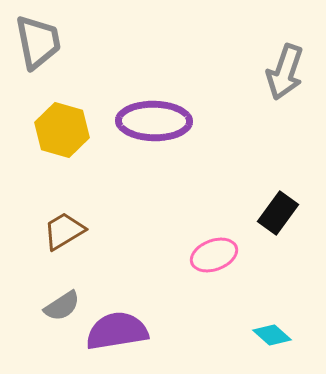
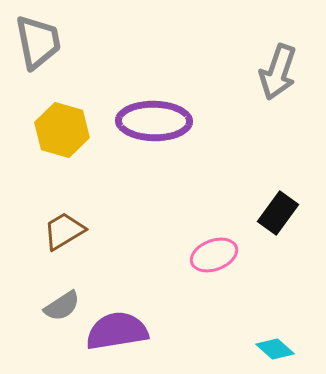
gray arrow: moved 7 px left
cyan diamond: moved 3 px right, 14 px down
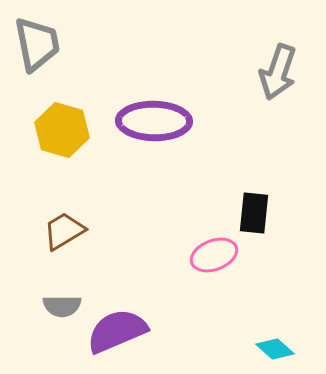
gray trapezoid: moved 1 px left, 2 px down
black rectangle: moved 24 px left; rotated 30 degrees counterclockwise
gray semicircle: rotated 33 degrees clockwise
purple semicircle: rotated 14 degrees counterclockwise
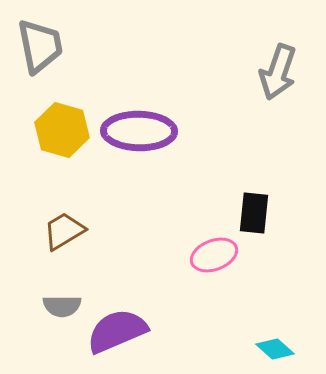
gray trapezoid: moved 3 px right, 2 px down
purple ellipse: moved 15 px left, 10 px down
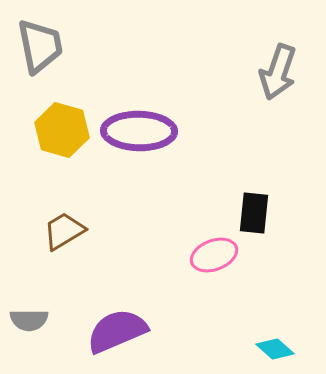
gray semicircle: moved 33 px left, 14 px down
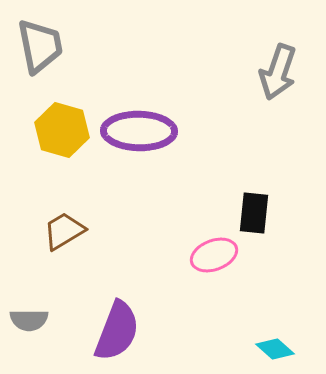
purple semicircle: rotated 134 degrees clockwise
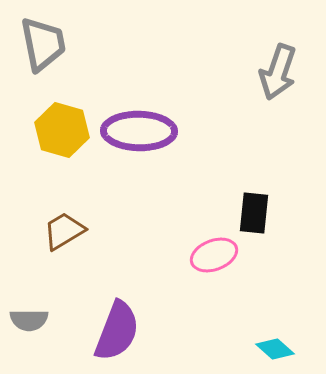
gray trapezoid: moved 3 px right, 2 px up
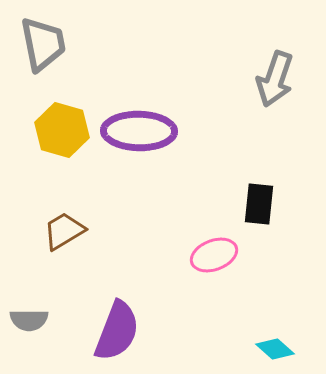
gray arrow: moved 3 px left, 7 px down
black rectangle: moved 5 px right, 9 px up
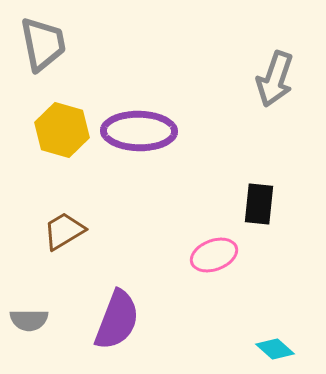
purple semicircle: moved 11 px up
